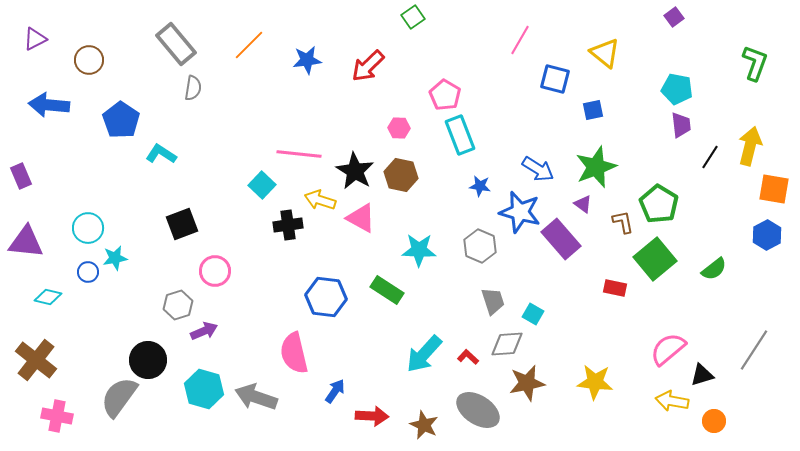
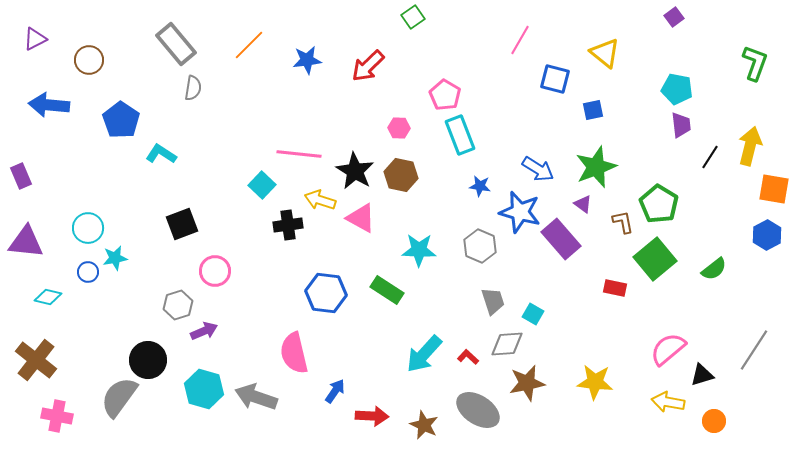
blue hexagon at (326, 297): moved 4 px up
yellow arrow at (672, 401): moved 4 px left, 1 px down
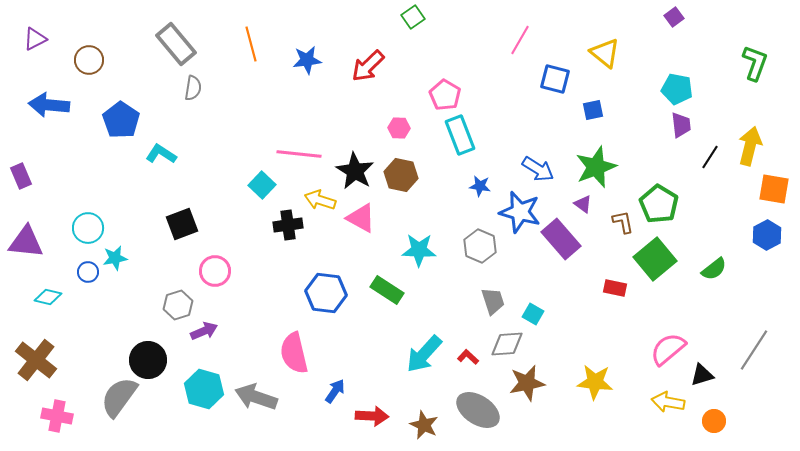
orange line at (249, 45): moved 2 px right, 1 px up; rotated 60 degrees counterclockwise
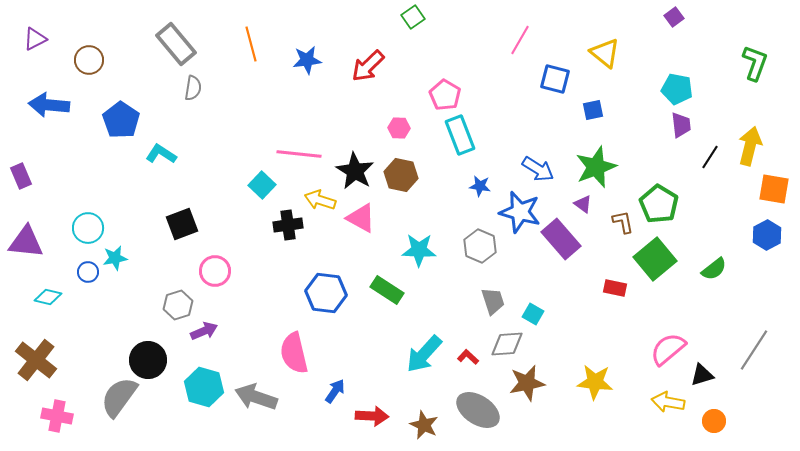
cyan hexagon at (204, 389): moved 2 px up
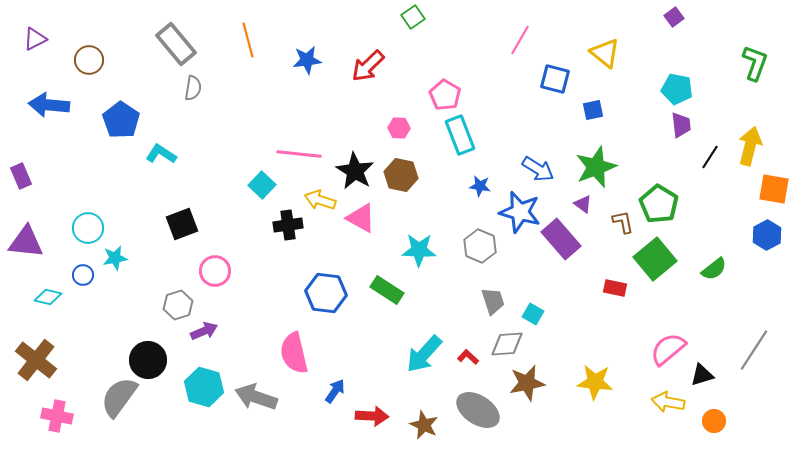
orange line at (251, 44): moved 3 px left, 4 px up
blue circle at (88, 272): moved 5 px left, 3 px down
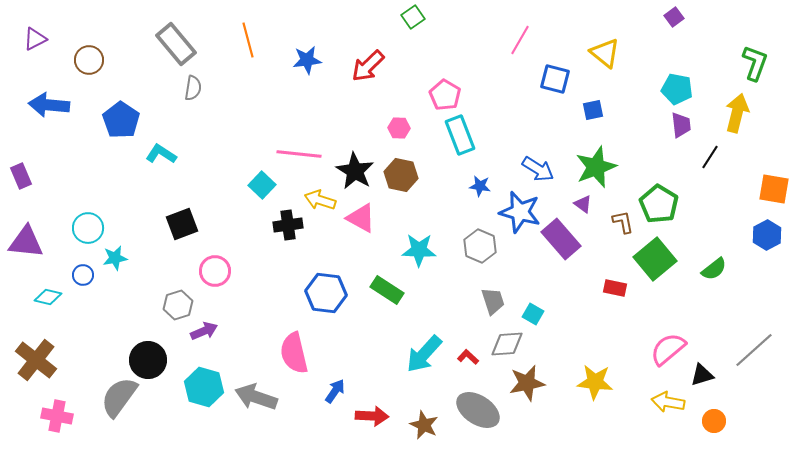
yellow arrow at (750, 146): moved 13 px left, 33 px up
gray line at (754, 350): rotated 15 degrees clockwise
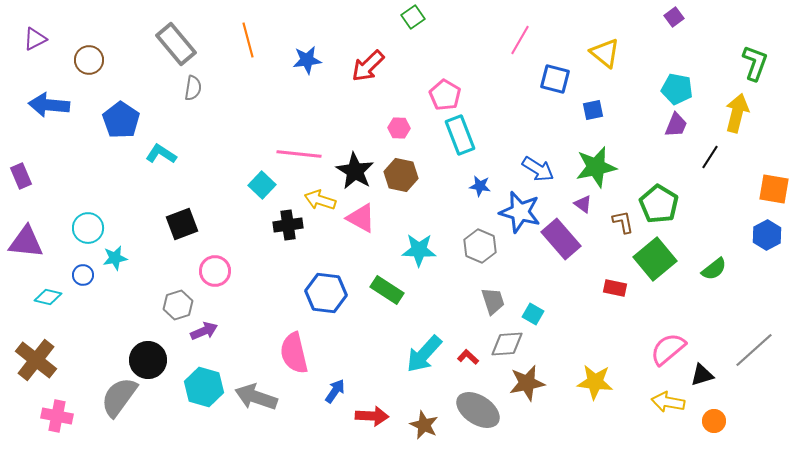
purple trapezoid at (681, 125): moved 5 px left; rotated 28 degrees clockwise
green star at (596, 167): rotated 9 degrees clockwise
